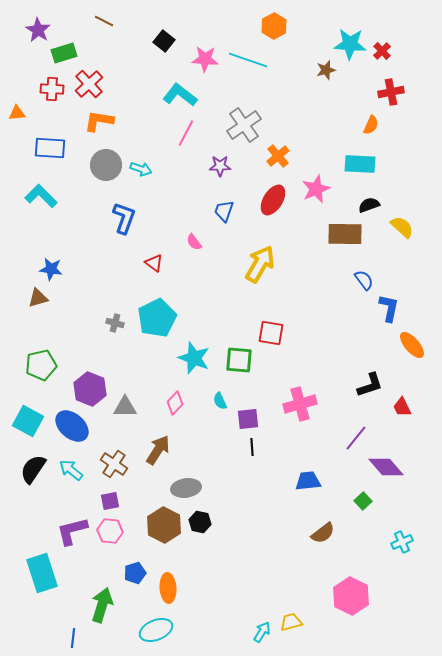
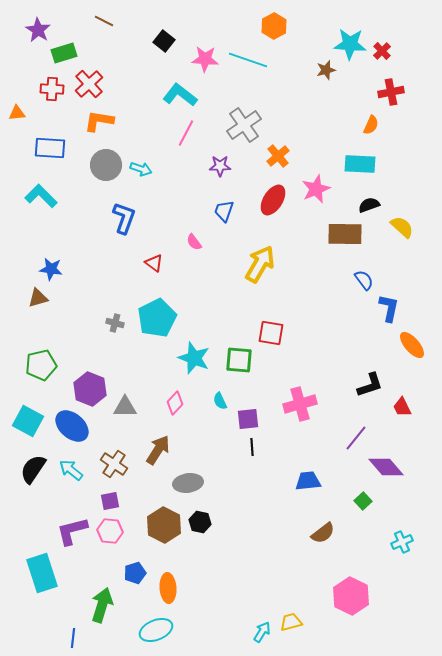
gray ellipse at (186, 488): moved 2 px right, 5 px up
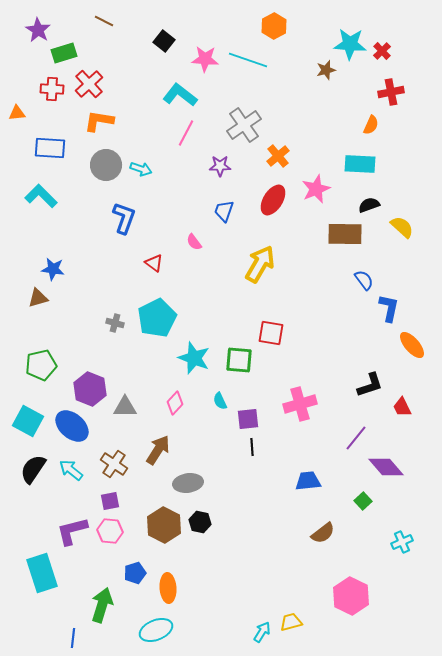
blue star at (51, 269): moved 2 px right
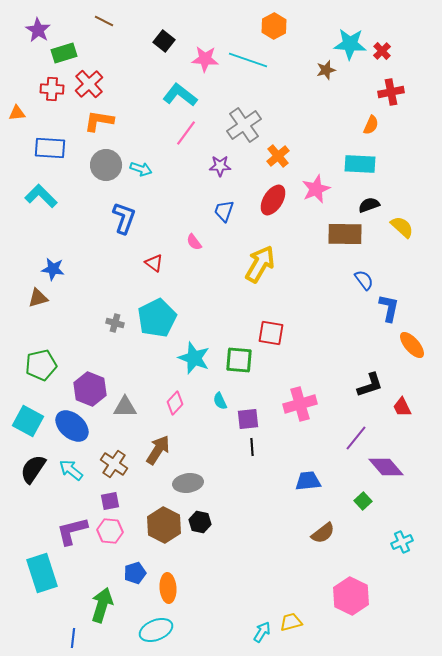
pink line at (186, 133): rotated 8 degrees clockwise
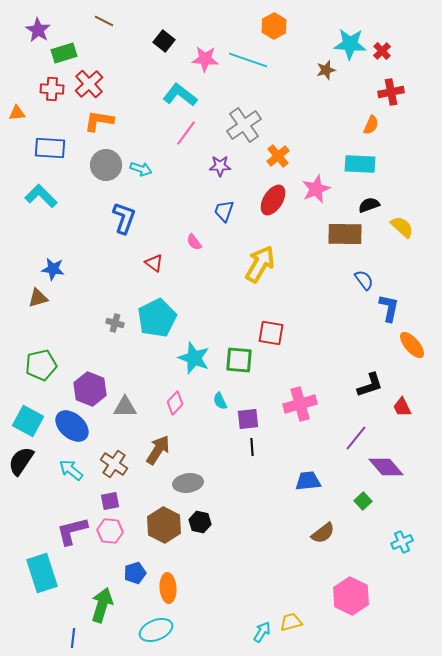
black semicircle at (33, 469): moved 12 px left, 8 px up
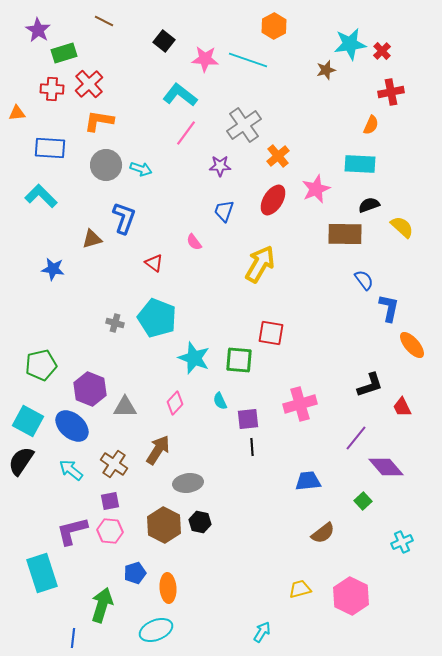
cyan star at (350, 44): rotated 12 degrees counterclockwise
brown triangle at (38, 298): moved 54 px right, 59 px up
cyan pentagon at (157, 318): rotated 24 degrees counterclockwise
yellow trapezoid at (291, 622): moved 9 px right, 33 px up
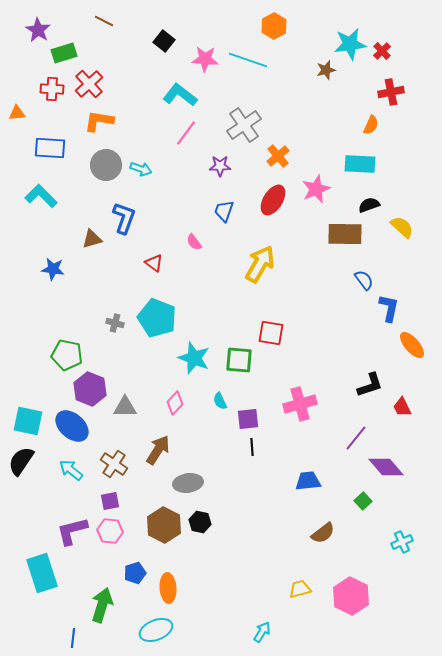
green pentagon at (41, 365): moved 26 px right, 10 px up; rotated 24 degrees clockwise
cyan square at (28, 421): rotated 16 degrees counterclockwise
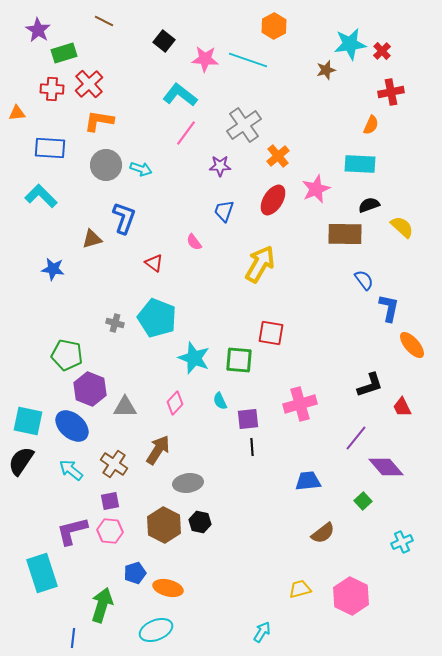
orange ellipse at (168, 588): rotated 72 degrees counterclockwise
